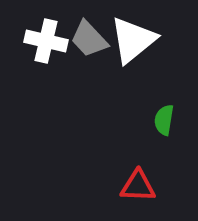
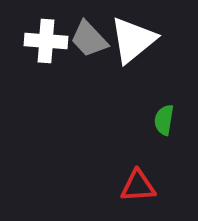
white cross: rotated 9 degrees counterclockwise
red triangle: rotated 6 degrees counterclockwise
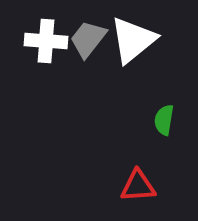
gray trapezoid: moved 1 px left; rotated 81 degrees clockwise
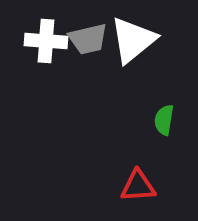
gray trapezoid: rotated 141 degrees counterclockwise
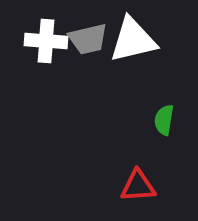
white triangle: rotated 26 degrees clockwise
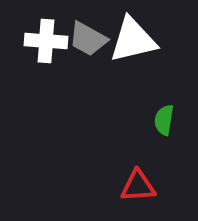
gray trapezoid: rotated 42 degrees clockwise
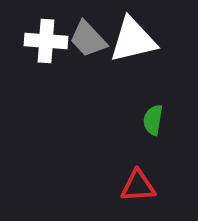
gray trapezoid: rotated 18 degrees clockwise
green semicircle: moved 11 px left
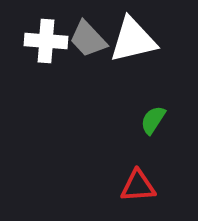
green semicircle: rotated 24 degrees clockwise
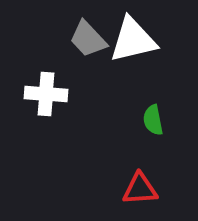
white cross: moved 53 px down
green semicircle: rotated 44 degrees counterclockwise
red triangle: moved 2 px right, 3 px down
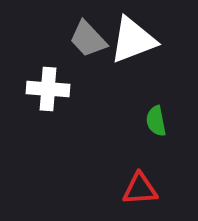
white triangle: rotated 8 degrees counterclockwise
white cross: moved 2 px right, 5 px up
green semicircle: moved 3 px right, 1 px down
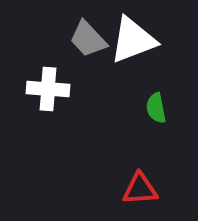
green semicircle: moved 13 px up
